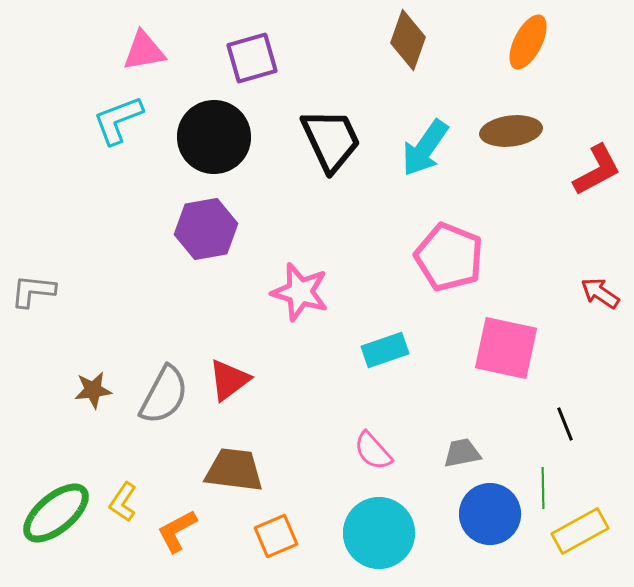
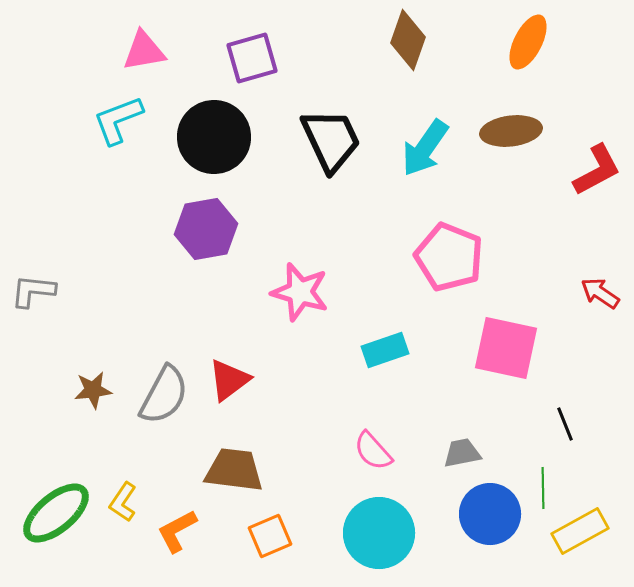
orange square: moved 6 px left
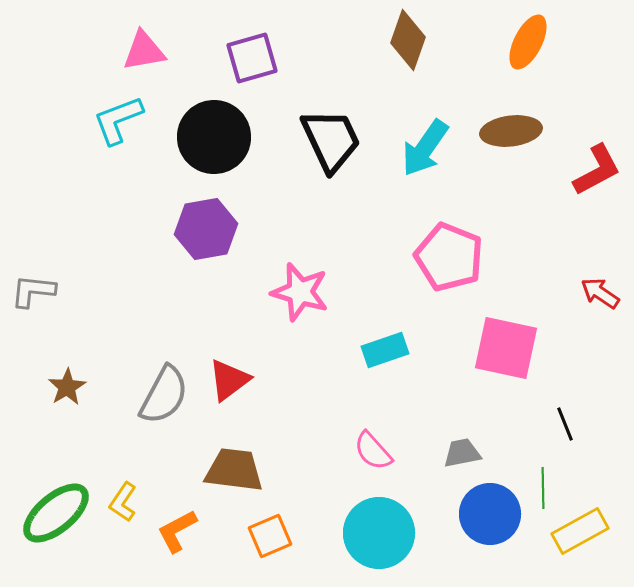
brown star: moved 26 px left, 3 px up; rotated 24 degrees counterclockwise
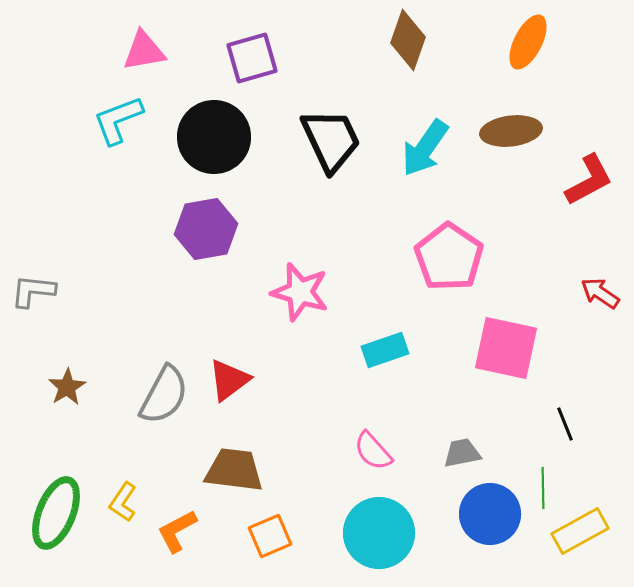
red L-shape: moved 8 px left, 10 px down
pink pentagon: rotated 12 degrees clockwise
green ellipse: rotated 28 degrees counterclockwise
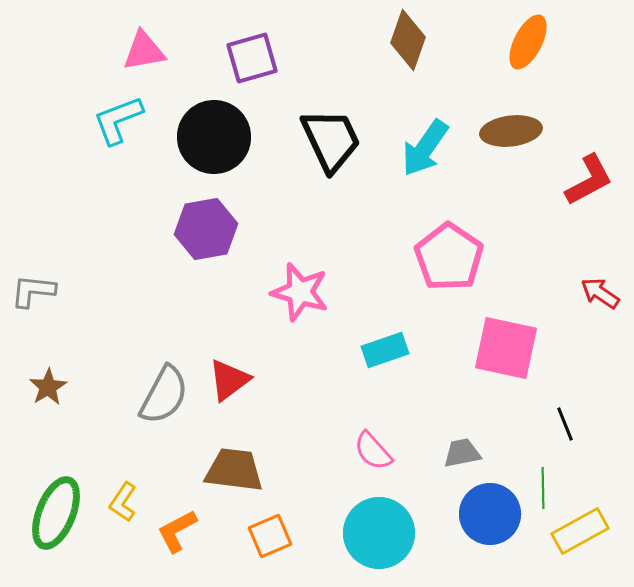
brown star: moved 19 px left
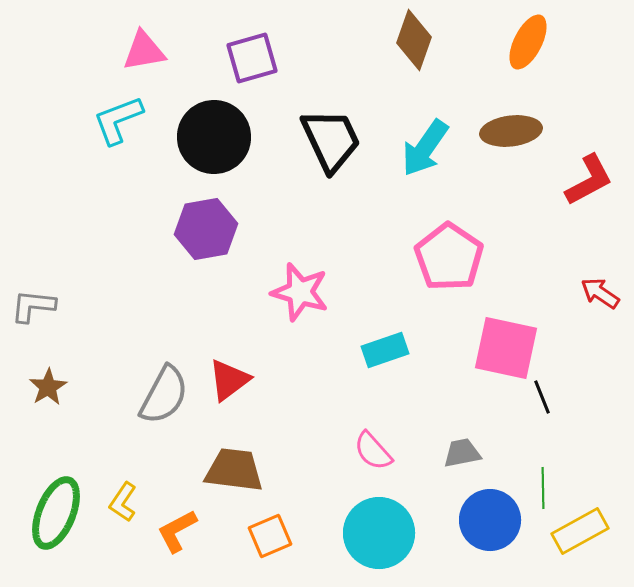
brown diamond: moved 6 px right
gray L-shape: moved 15 px down
black line: moved 23 px left, 27 px up
blue circle: moved 6 px down
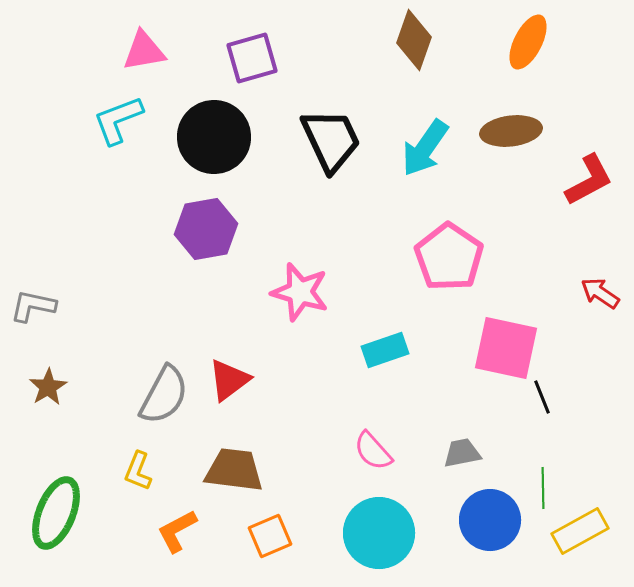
gray L-shape: rotated 6 degrees clockwise
yellow L-shape: moved 15 px right, 31 px up; rotated 12 degrees counterclockwise
